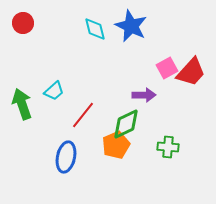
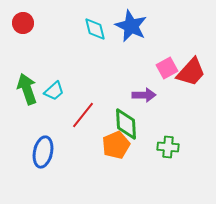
green arrow: moved 5 px right, 15 px up
green diamond: rotated 68 degrees counterclockwise
blue ellipse: moved 23 px left, 5 px up
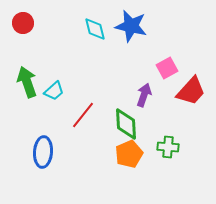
blue star: rotated 12 degrees counterclockwise
red trapezoid: moved 19 px down
green arrow: moved 7 px up
purple arrow: rotated 70 degrees counterclockwise
orange pentagon: moved 13 px right, 9 px down
blue ellipse: rotated 8 degrees counterclockwise
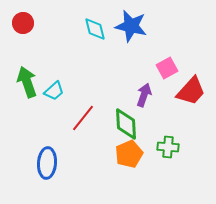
red line: moved 3 px down
blue ellipse: moved 4 px right, 11 px down
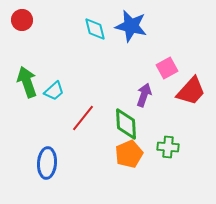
red circle: moved 1 px left, 3 px up
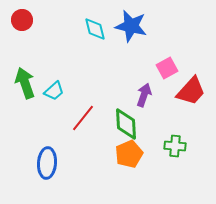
green arrow: moved 2 px left, 1 px down
green cross: moved 7 px right, 1 px up
